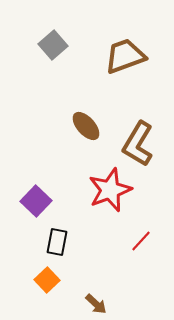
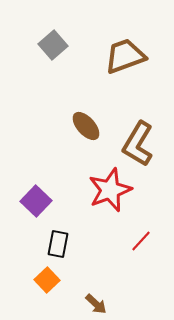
black rectangle: moved 1 px right, 2 px down
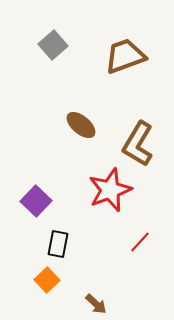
brown ellipse: moved 5 px left, 1 px up; rotated 8 degrees counterclockwise
red line: moved 1 px left, 1 px down
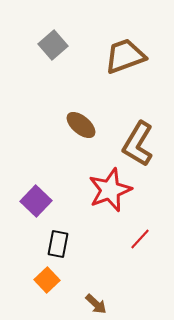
red line: moved 3 px up
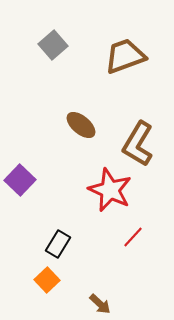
red star: rotated 27 degrees counterclockwise
purple square: moved 16 px left, 21 px up
red line: moved 7 px left, 2 px up
black rectangle: rotated 20 degrees clockwise
brown arrow: moved 4 px right
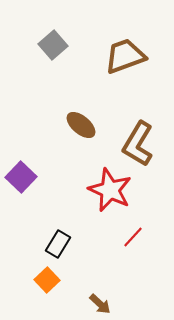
purple square: moved 1 px right, 3 px up
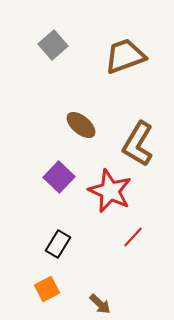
purple square: moved 38 px right
red star: moved 1 px down
orange square: moved 9 px down; rotated 15 degrees clockwise
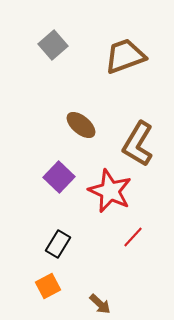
orange square: moved 1 px right, 3 px up
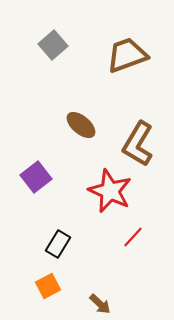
brown trapezoid: moved 2 px right, 1 px up
purple square: moved 23 px left; rotated 8 degrees clockwise
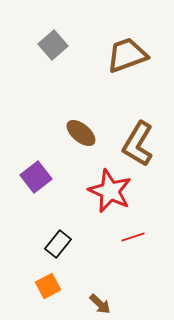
brown ellipse: moved 8 px down
red line: rotated 30 degrees clockwise
black rectangle: rotated 8 degrees clockwise
